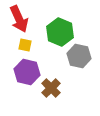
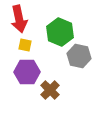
red arrow: rotated 12 degrees clockwise
purple hexagon: rotated 15 degrees counterclockwise
brown cross: moved 1 px left, 2 px down
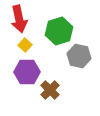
green hexagon: moved 1 px left, 1 px up; rotated 20 degrees clockwise
yellow square: rotated 32 degrees clockwise
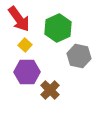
red arrow: rotated 24 degrees counterclockwise
green hexagon: moved 1 px left, 3 px up; rotated 8 degrees counterclockwise
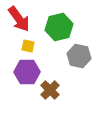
green hexagon: moved 1 px right, 1 px up; rotated 12 degrees clockwise
yellow square: moved 3 px right, 1 px down; rotated 32 degrees counterclockwise
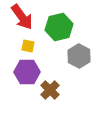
red arrow: moved 3 px right, 2 px up
gray hexagon: rotated 15 degrees clockwise
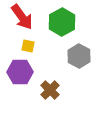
green hexagon: moved 3 px right, 5 px up; rotated 16 degrees counterclockwise
purple hexagon: moved 7 px left
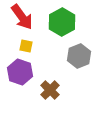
yellow square: moved 2 px left
gray hexagon: rotated 10 degrees clockwise
purple hexagon: rotated 20 degrees clockwise
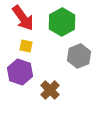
red arrow: moved 1 px right, 1 px down
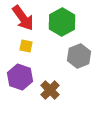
purple hexagon: moved 5 px down
